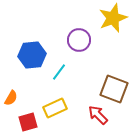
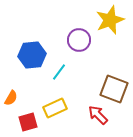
yellow star: moved 3 px left, 2 px down
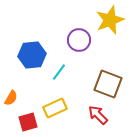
brown square: moved 6 px left, 5 px up
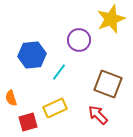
yellow star: moved 1 px right, 1 px up
orange semicircle: rotated 133 degrees clockwise
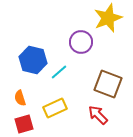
yellow star: moved 3 px left, 1 px up
purple circle: moved 2 px right, 2 px down
blue hexagon: moved 1 px right, 5 px down; rotated 20 degrees clockwise
cyan line: rotated 12 degrees clockwise
orange semicircle: moved 9 px right
red square: moved 4 px left, 2 px down
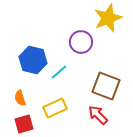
brown square: moved 2 px left, 2 px down
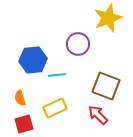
purple circle: moved 3 px left, 2 px down
blue hexagon: rotated 20 degrees counterclockwise
cyan line: moved 2 px left, 3 px down; rotated 36 degrees clockwise
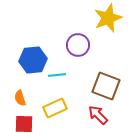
purple circle: moved 1 px down
red square: rotated 18 degrees clockwise
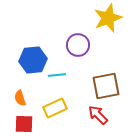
brown square: rotated 32 degrees counterclockwise
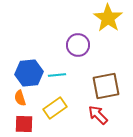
yellow star: rotated 16 degrees counterclockwise
blue hexagon: moved 4 px left, 13 px down
yellow rectangle: rotated 10 degrees counterclockwise
